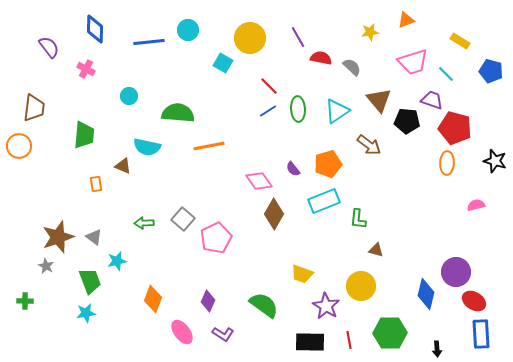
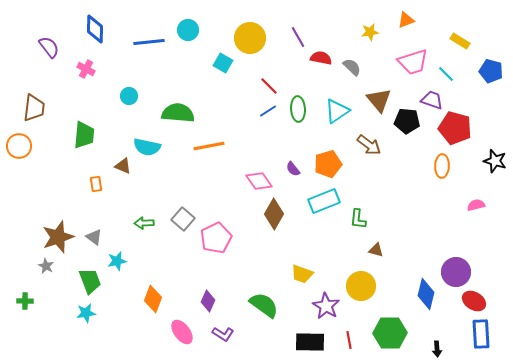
orange ellipse at (447, 163): moved 5 px left, 3 px down
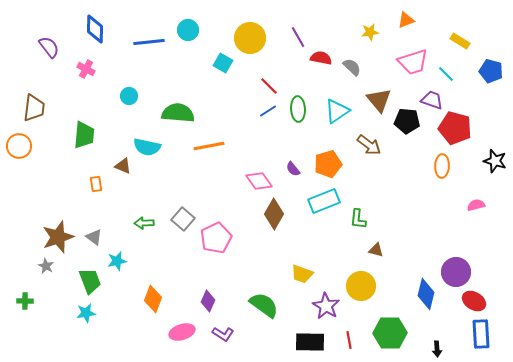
pink ellipse at (182, 332): rotated 70 degrees counterclockwise
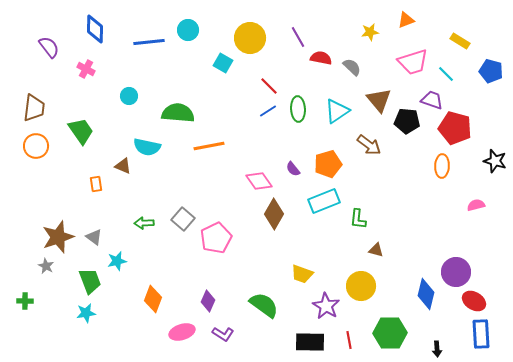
green trapezoid at (84, 135): moved 3 px left, 4 px up; rotated 40 degrees counterclockwise
orange circle at (19, 146): moved 17 px right
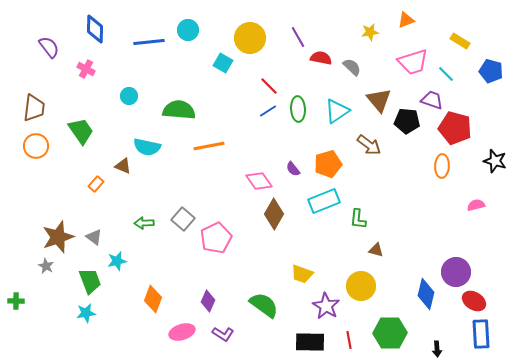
green semicircle at (178, 113): moved 1 px right, 3 px up
orange rectangle at (96, 184): rotated 49 degrees clockwise
green cross at (25, 301): moved 9 px left
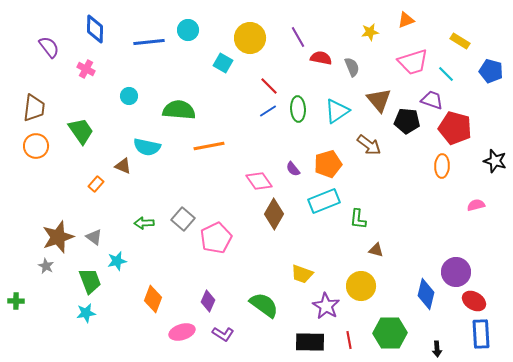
gray semicircle at (352, 67): rotated 24 degrees clockwise
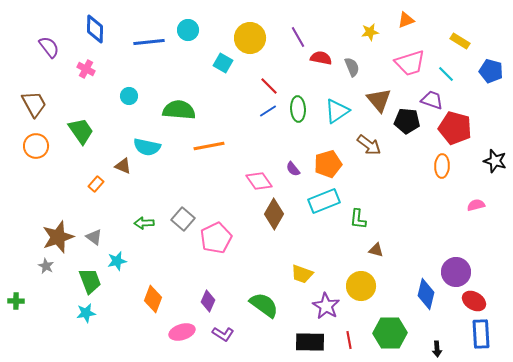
pink trapezoid at (413, 62): moved 3 px left, 1 px down
brown trapezoid at (34, 108): moved 4 px up; rotated 36 degrees counterclockwise
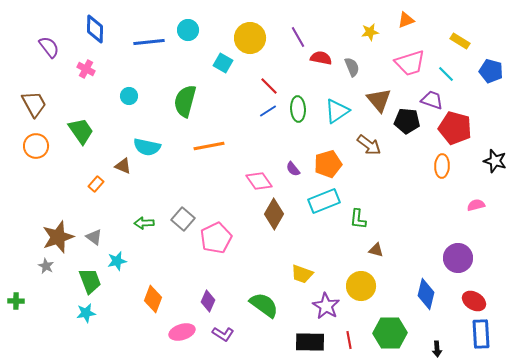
green semicircle at (179, 110): moved 6 px right, 9 px up; rotated 80 degrees counterclockwise
purple circle at (456, 272): moved 2 px right, 14 px up
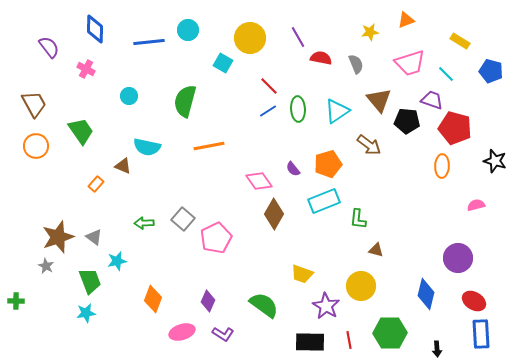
gray semicircle at (352, 67): moved 4 px right, 3 px up
